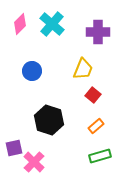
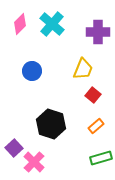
black hexagon: moved 2 px right, 4 px down
purple square: rotated 30 degrees counterclockwise
green rectangle: moved 1 px right, 2 px down
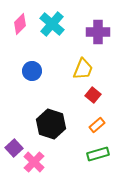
orange rectangle: moved 1 px right, 1 px up
green rectangle: moved 3 px left, 4 px up
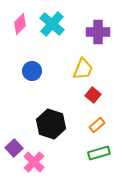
green rectangle: moved 1 px right, 1 px up
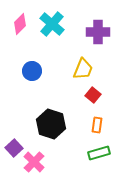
orange rectangle: rotated 42 degrees counterclockwise
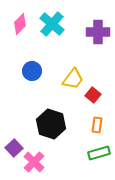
yellow trapezoid: moved 10 px left, 10 px down; rotated 15 degrees clockwise
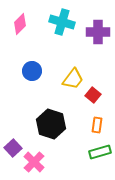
cyan cross: moved 10 px right, 2 px up; rotated 25 degrees counterclockwise
purple square: moved 1 px left
green rectangle: moved 1 px right, 1 px up
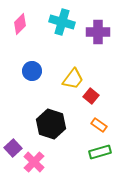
red square: moved 2 px left, 1 px down
orange rectangle: moved 2 px right; rotated 63 degrees counterclockwise
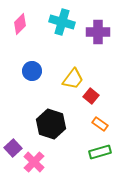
orange rectangle: moved 1 px right, 1 px up
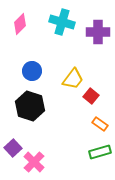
black hexagon: moved 21 px left, 18 px up
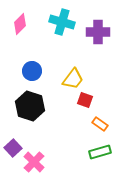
red square: moved 6 px left, 4 px down; rotated 21 degrees counterclockwise
